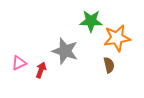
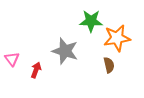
pink triangle: moved 7 px left, 4 px up; rotated 42 degrees counterclockwise
red arrow: moved 5 px left
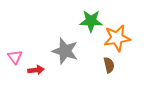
pink triangle: moved 3 px right, 2 px up
red arrow: rotated 63 degrees clockwise
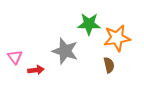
green star: moved 2 px left, 3 px down
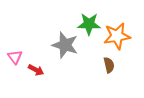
orange star: moved 2 px up
gray star: moved 6 px up
red arrow: rotated 35 degrees clockwise
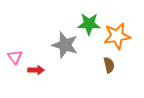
red arrow: rotated 28 degrees counterclockwise
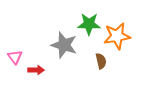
gray star: moved 1 px left
brown semicircle: moved 8 px left, 4 px up
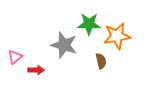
pink triangle: rotated 28 degrees clockwise
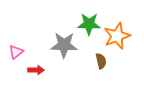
orange star: rotated 12 degrees counterclockwise
gray star: rotated 16 degrees counterclockwise
pink triangle: moved 1 px right, 5 px up
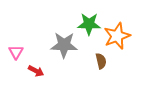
pink triangle: rotated 21 degrees counterclockwise
red arrow: moved 1 px down; rotated 28 degrees clockwise
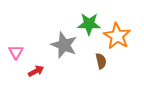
orange star: rotated 20 degrees counterclockwise
gray star: rotated 20 degrees clockwise
red arrow: rotated 56 degrees counterclockwise
